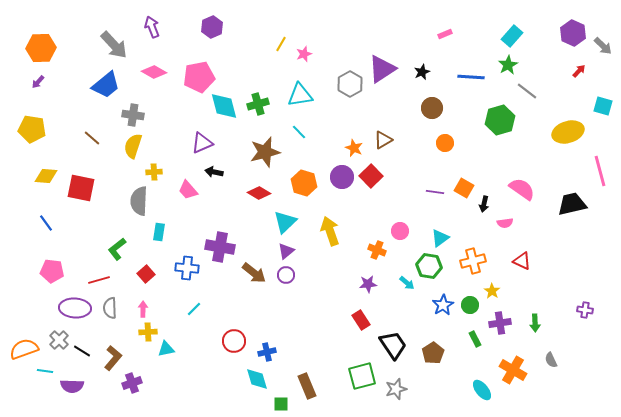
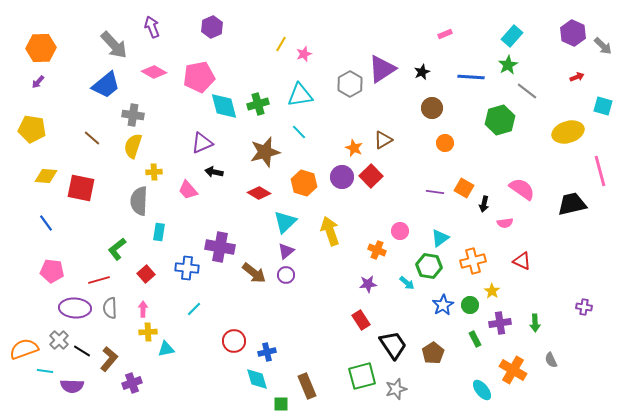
red arrow at (579, 71): moved 2 px left, 6 px down; rotated 24 degrees clockwise
purple cross at (585, 310): moved 1 px left, 3 px up
brown L-shape at (113, 358): moved 4 px left, 1 px down
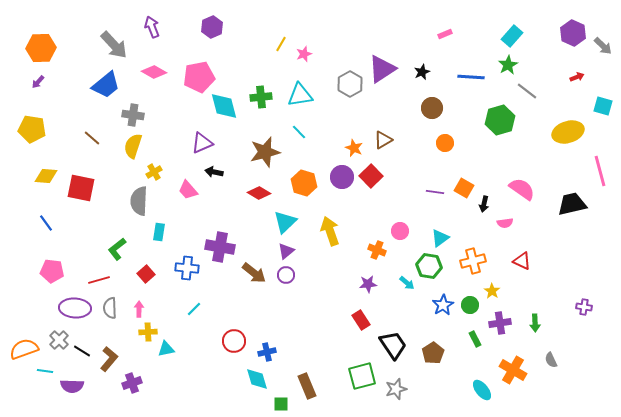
green cross at (258, 104): moved 3 px right, 7 px up; rotated 10 degrees clockwise
yellow cross at (154, 172): rotated 28 degrees counterclockwise
pink arrow at (143, 309): moved 4 px left
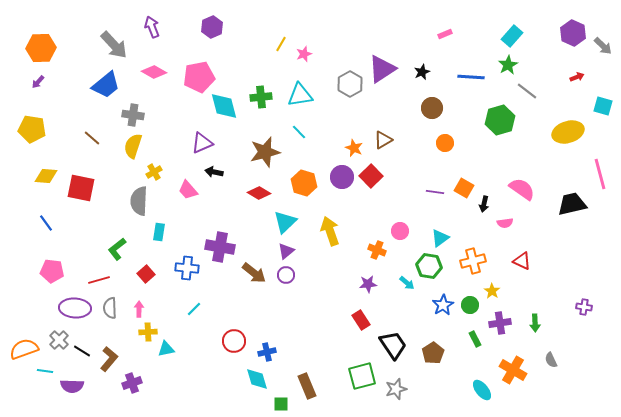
pink line at (600, 171): moved 3 px down
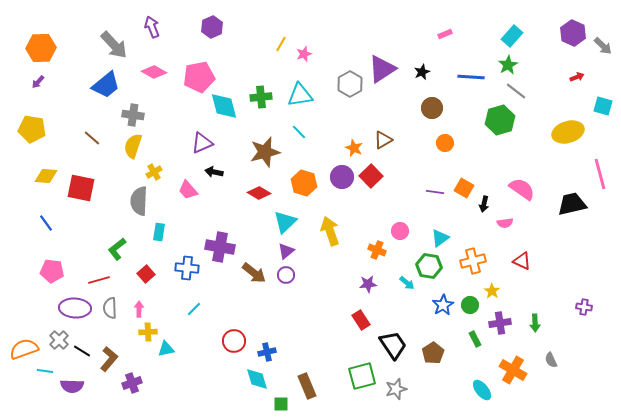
gray line at (527, 91): moved 11 px left
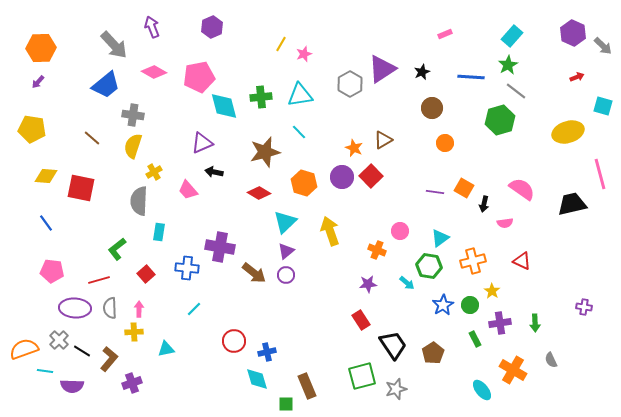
yellow cross at (148, 332): moved 14 px left
green square at (281, 404): moved 5 px right
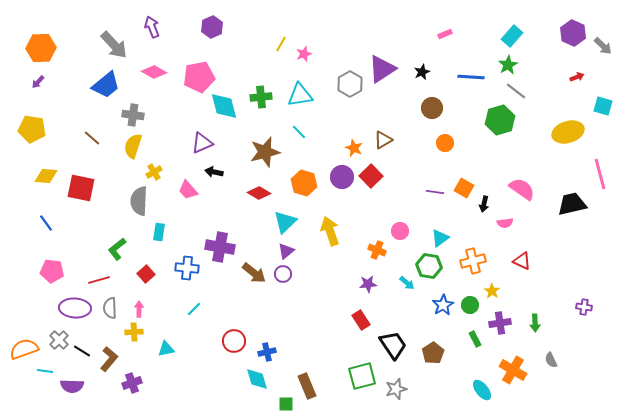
purple circle at (286, 275): moved 3 px left, 1 px up
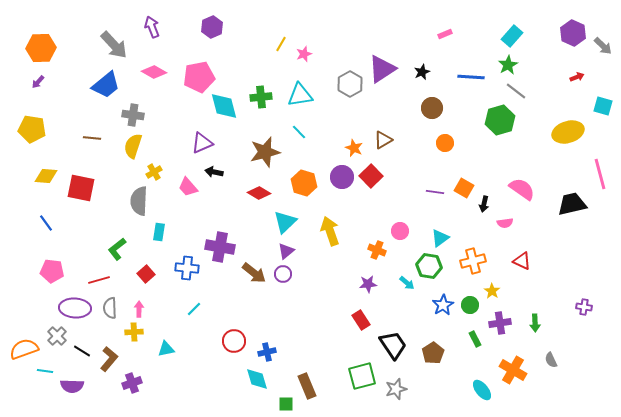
brown line at (92, 138): rotated 36 degrees counterclockwise
pink trapezoid at (188, 190): moved 3 px up
gray cross at (59, 340): moved 2 px left, 4 px up
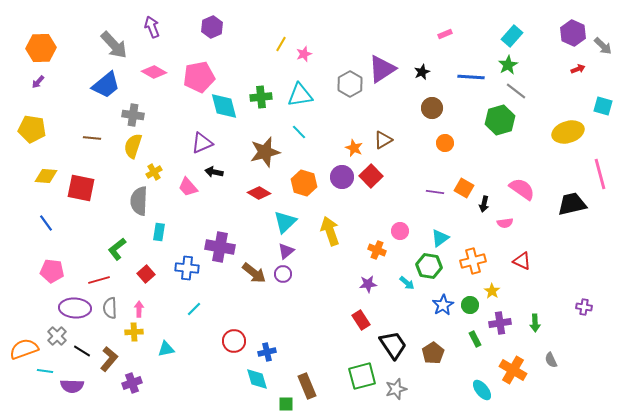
red arrow at (577, 77): moved 1 px right, 8 px up
